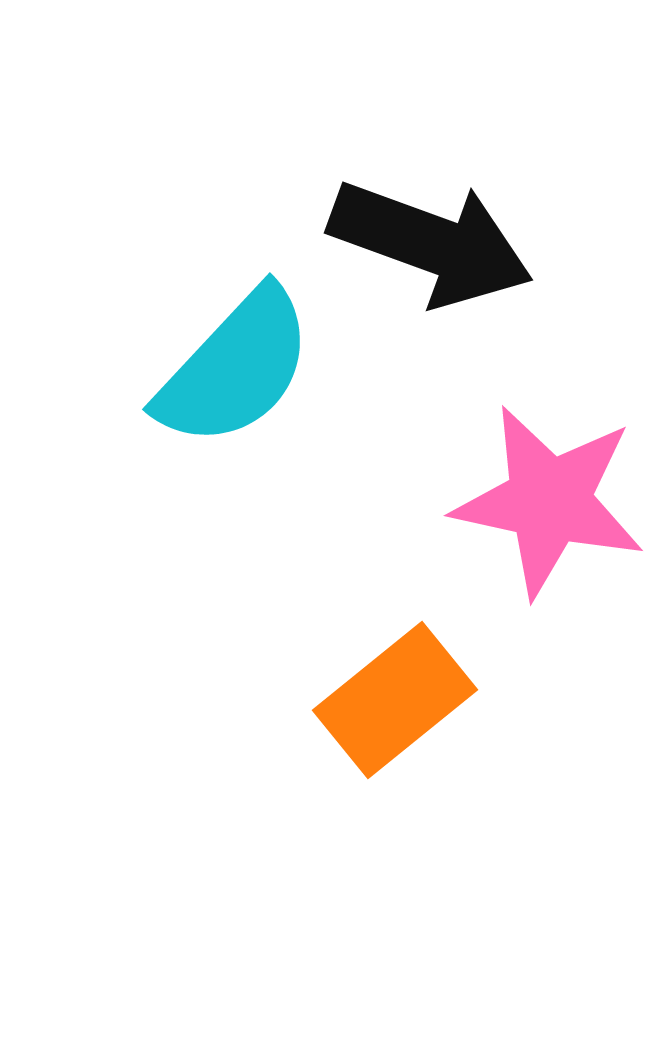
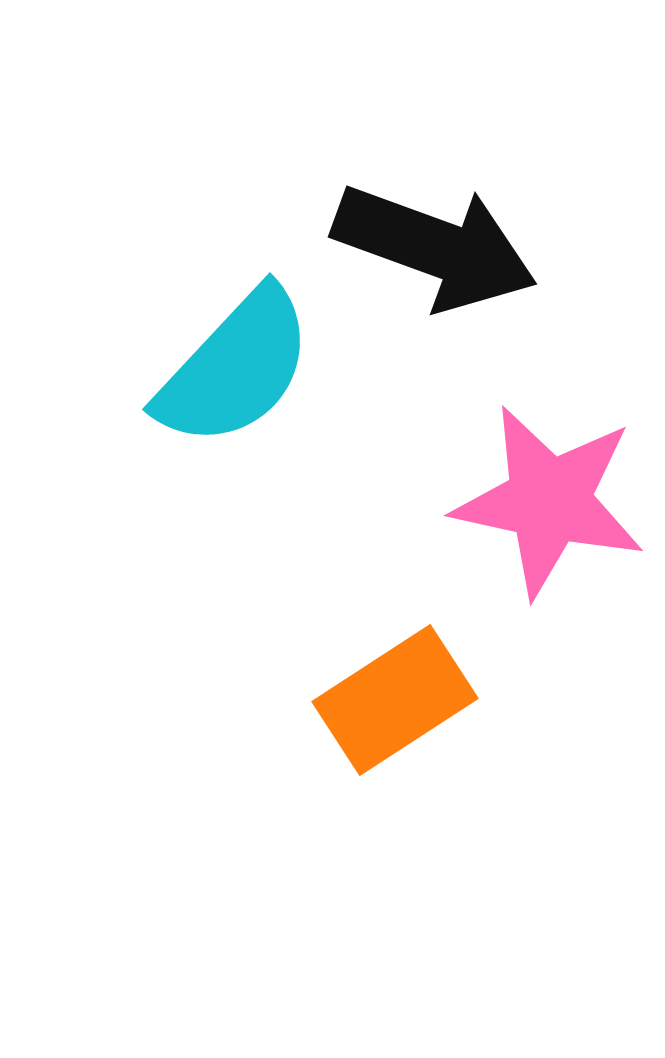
black arrow: moved 4 px right, 4 px down
orange rectangle: rotated 6 degrees clockwise
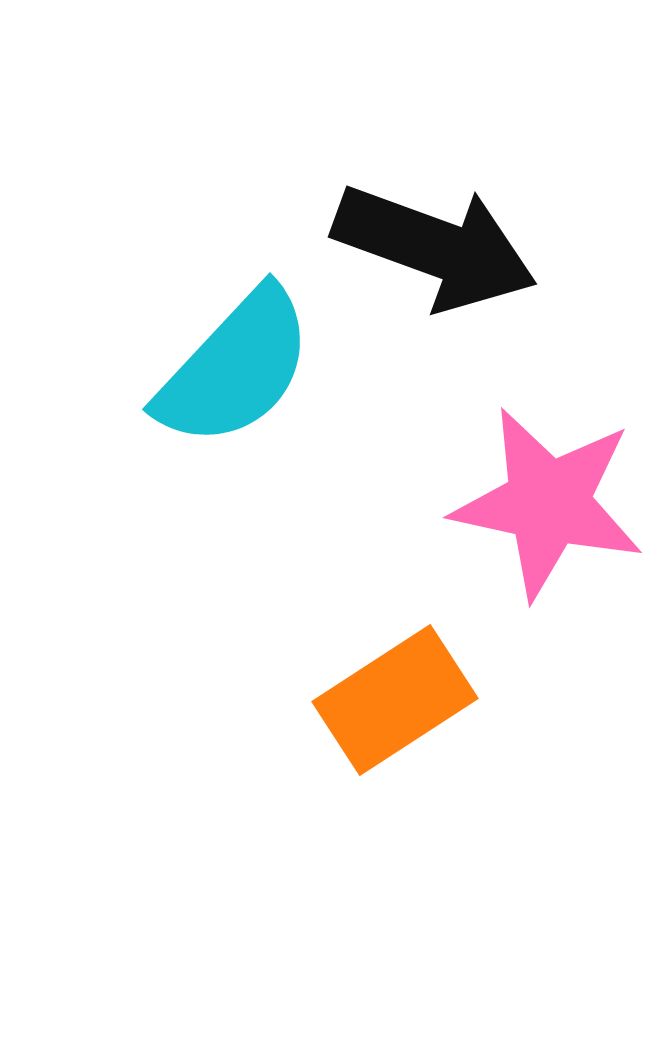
pink star: moved 1 px left, 2 px down
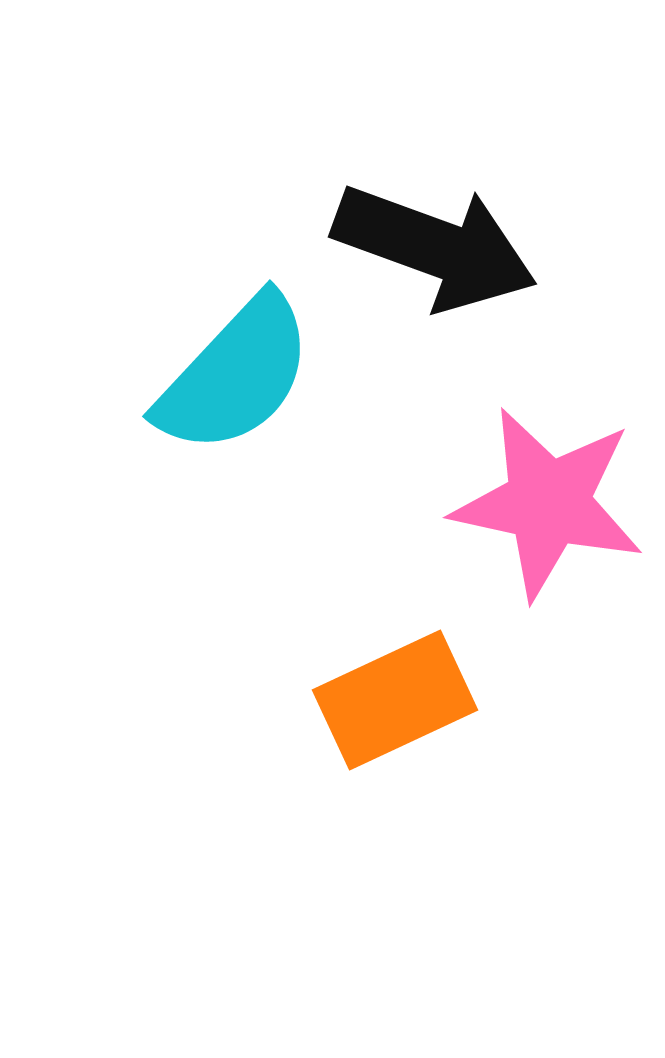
cyan semicircle: moved 7 px down
orange rectangle: rotated 8 degrees clockwise
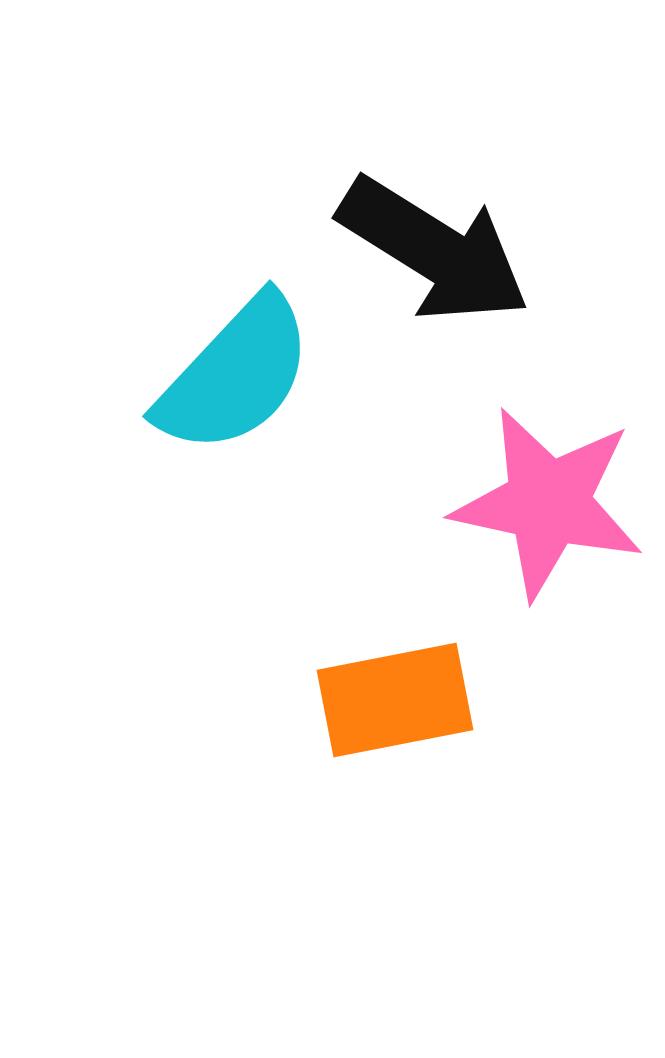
black arrow: moved 1 px left, 3 px down; rotated 12 degrees clockwise
orange rectangle: rotated 14 degrees clockwise
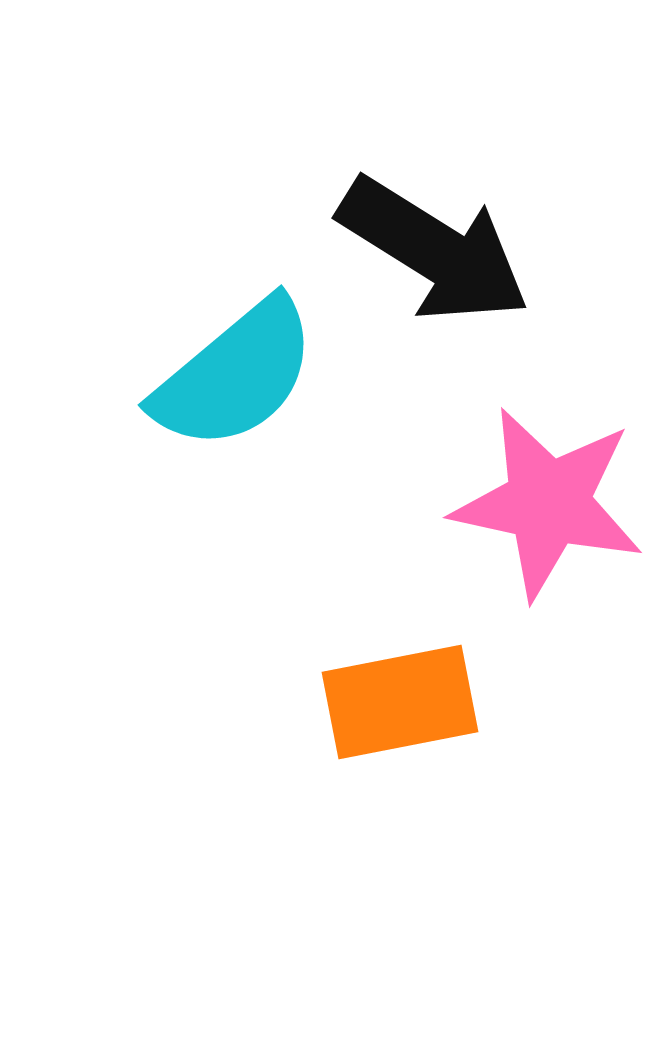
cyan semicircle: rotated 7 degrees clockwise
orange rectangle: moved 5 px right, 2 px down
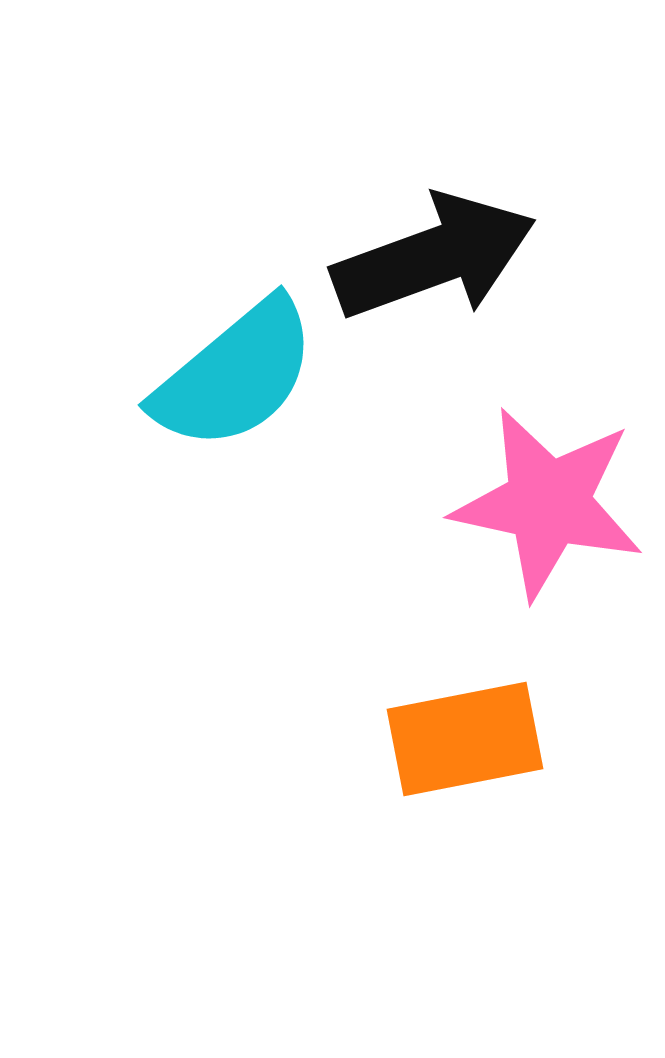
black arrow: moved 7 px down; rotated 52 degrees counterclockwise
orange rectangle: moved 65 px right, 37 px down
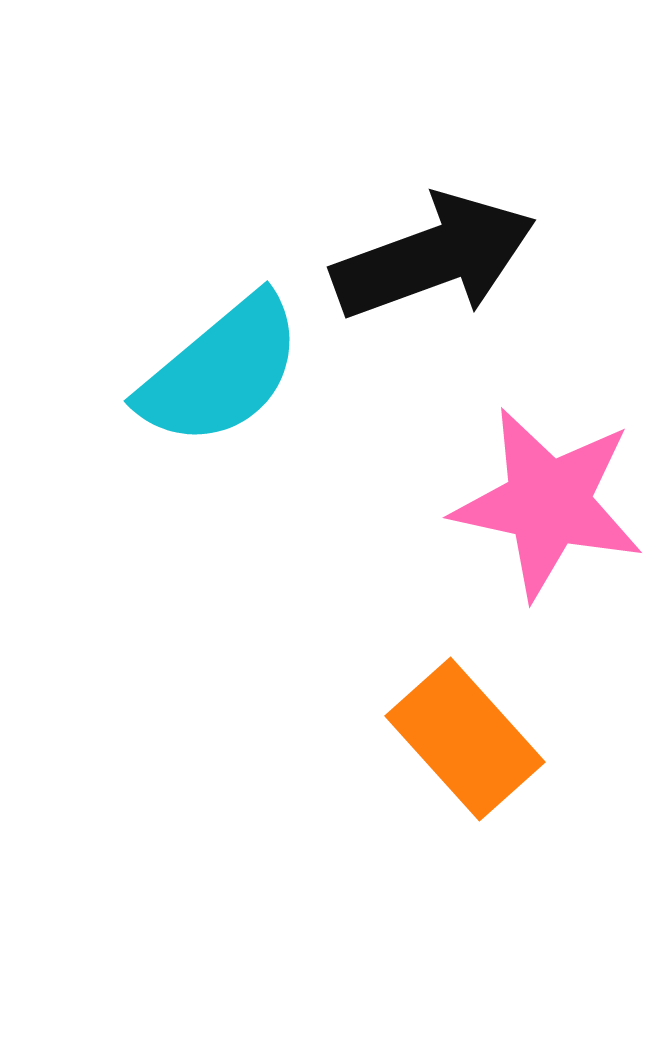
cyan semicircle: moved 14 px left, 4 px up
orange rectangle: rotated 59 degrees clockwise
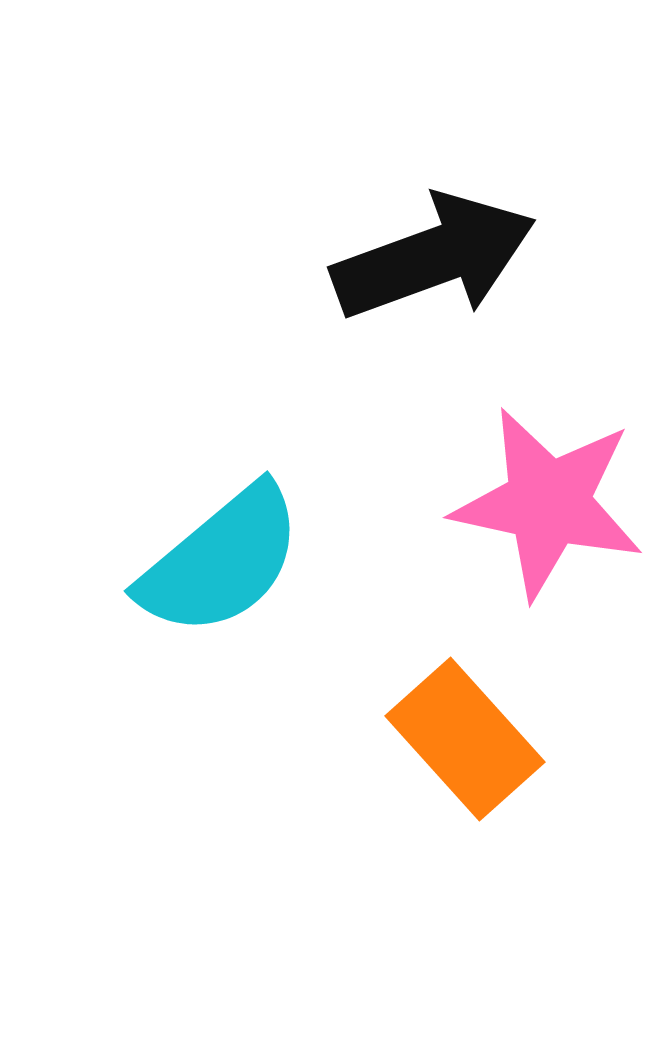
cyan semicircle: moved 190 px down
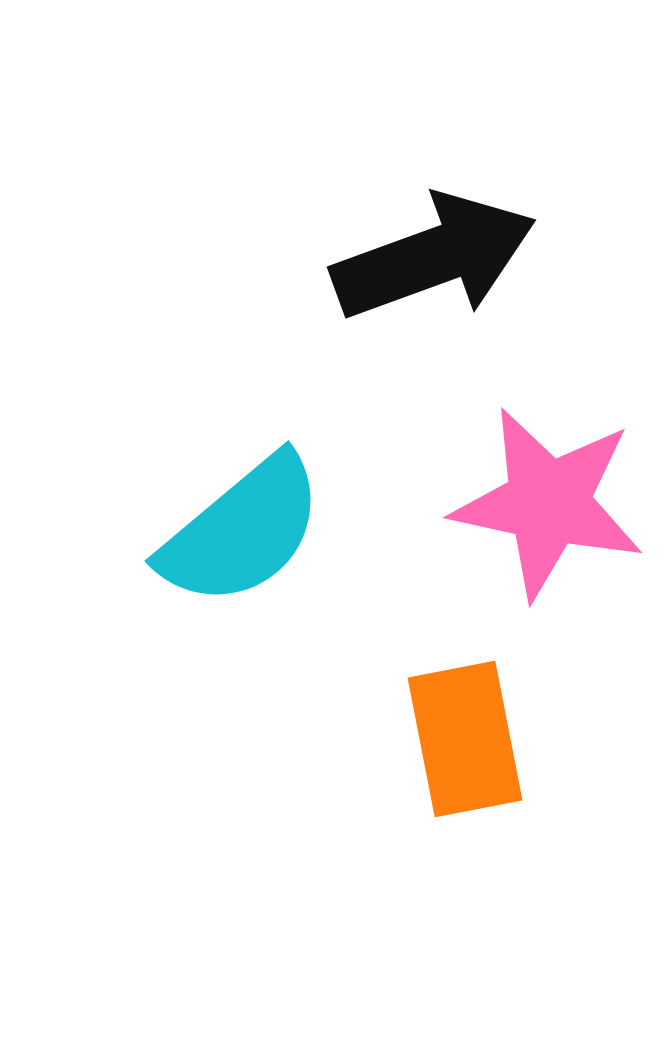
cyan semicircle: moved 21 px right, 30 px up
orange rectangle: rotated 31 degrees clockwise
